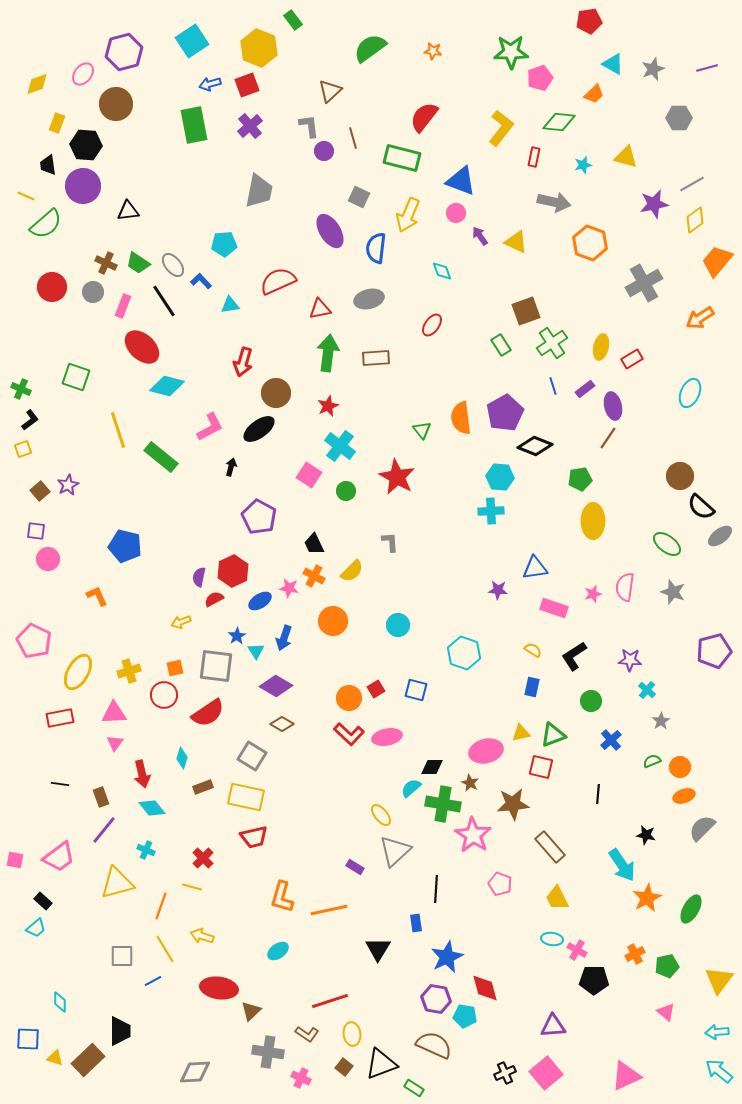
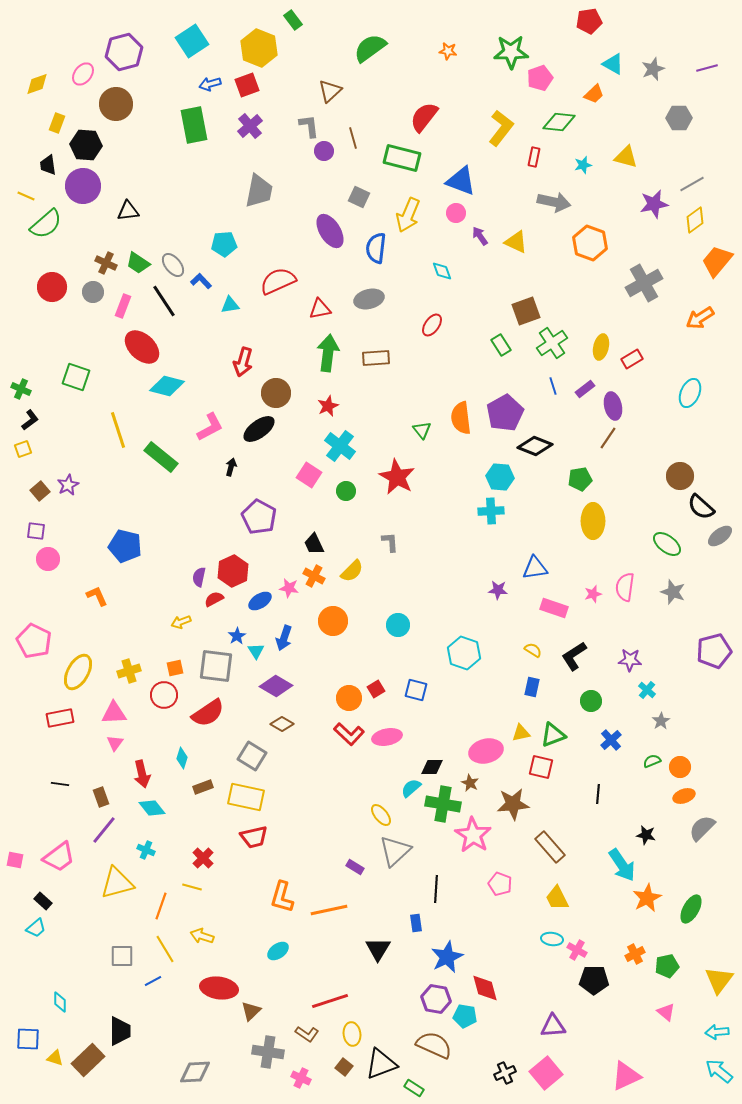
orange star at (433, 51): moved 15 px right
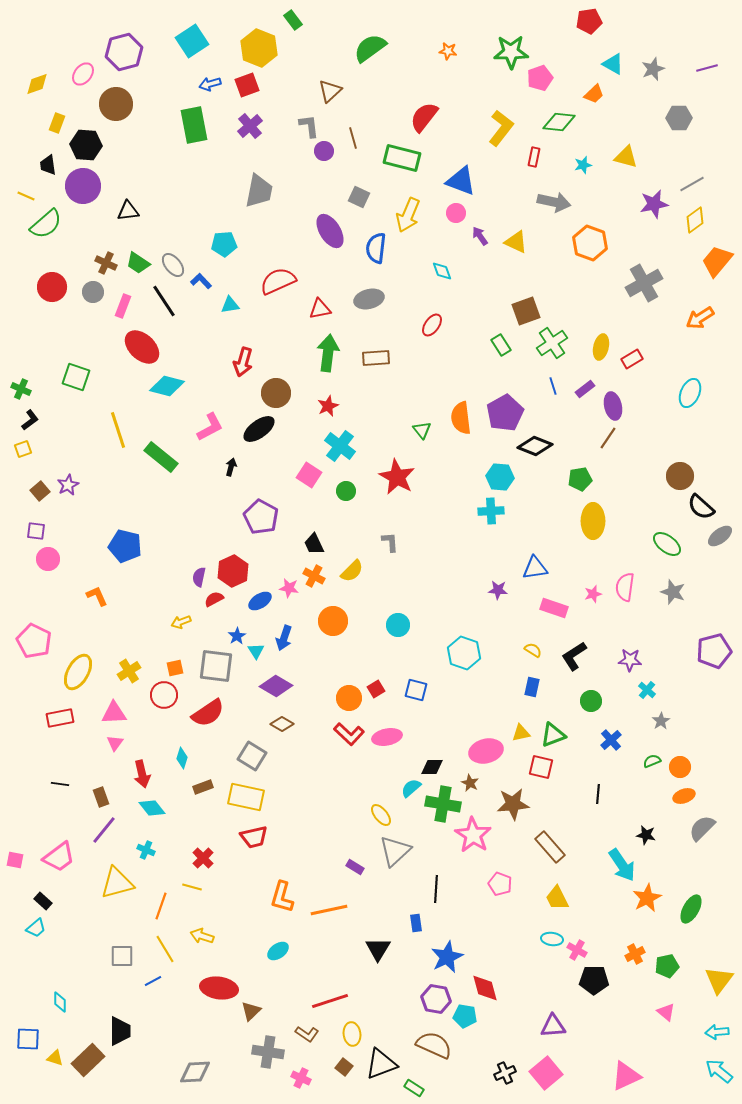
purple pentagon at (259, 517): moved 2 px right
yellow cross at (129, 671): rotated 15 degrees counterclockwise
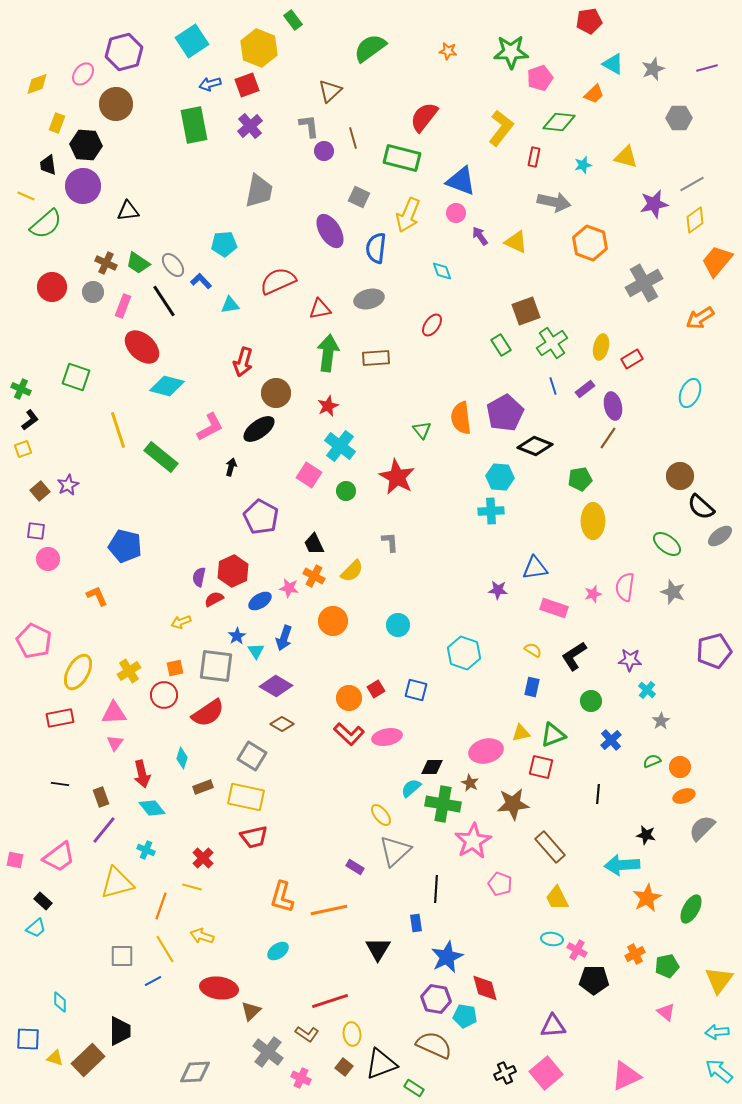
pink star at (473, 835): moved 6 px down; rotated 9 degrees clockwise
cyan arrow at (622, 865): rotated 120 degrees clockwise
gray cross at (268, 1052): rotated 28 degrees clockwise
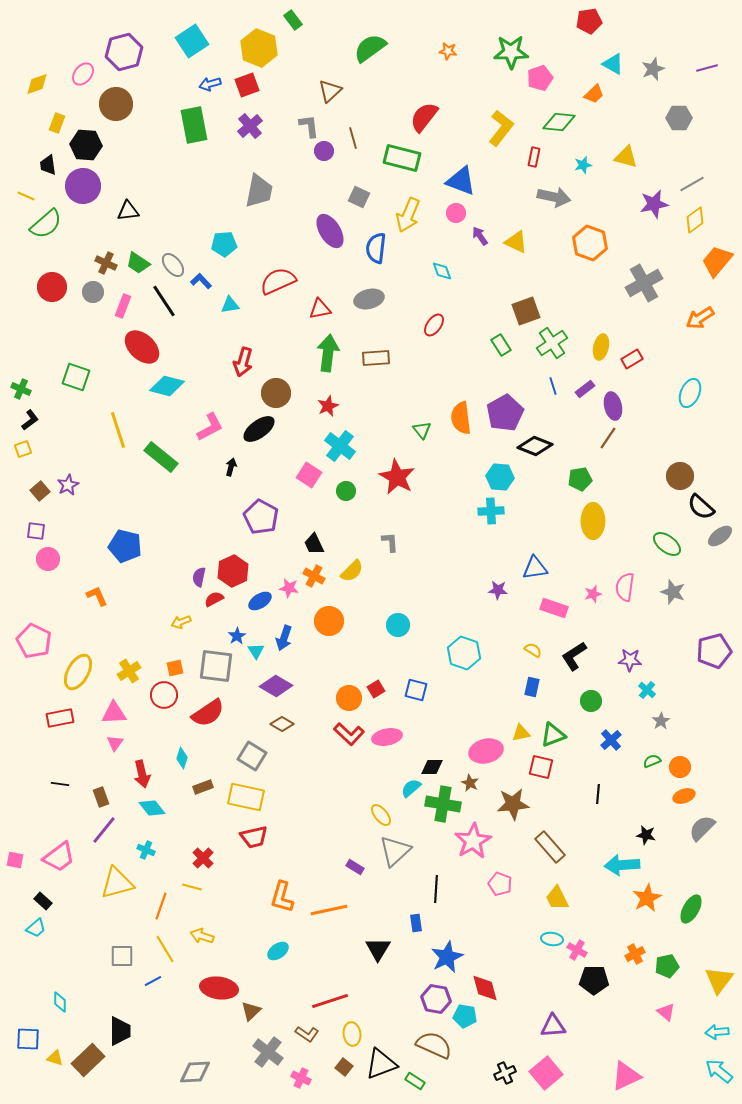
gray arrow at (554, 202): moved 5 px up
red ellipse at (432, 325): moved 2 px right
orange circle at (333, 621): moved 4 px left
green rectangle at (414, 1088): moved 1 px right, 7 px up
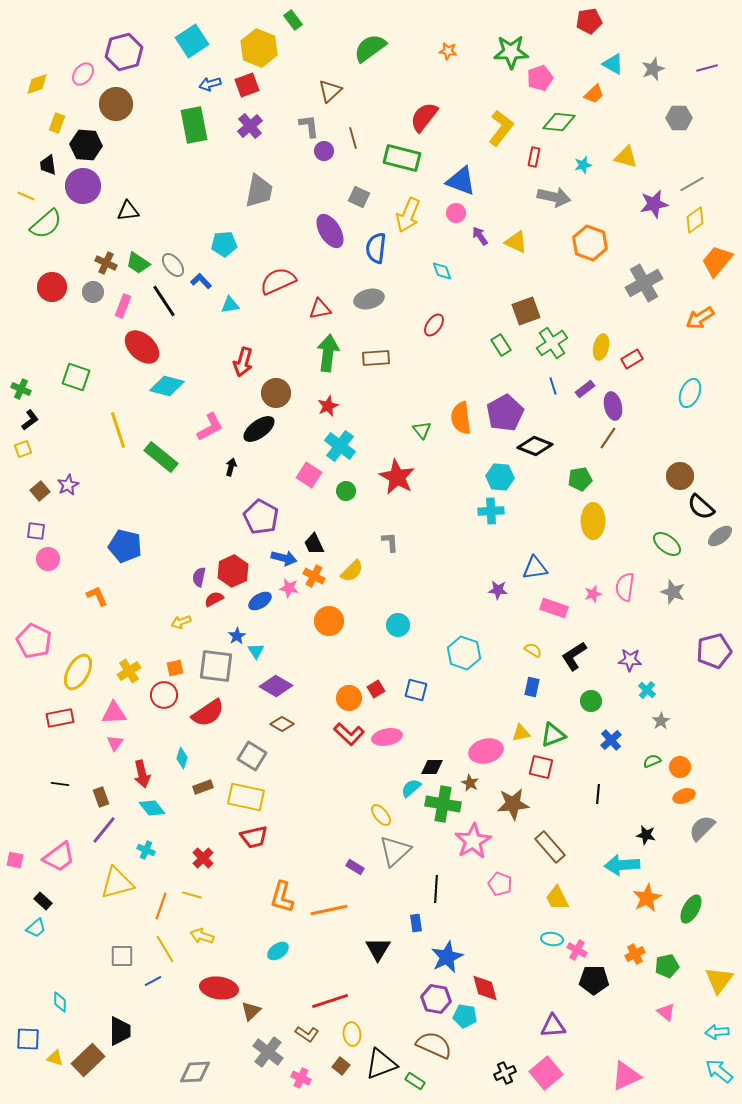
blue arrow at (284, 638): moved 80 px up; rotated 95 degrees counterclockwise
yellow line at (192, 887): moved 8 px down
brown square at (344, 1067): moved 3 px left, 1 px up
